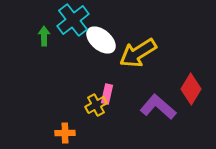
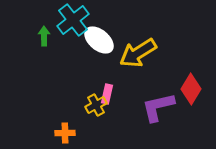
white ellipse: moved 2 px left
purple L-shape: rotated 54 degrees counterclockwise
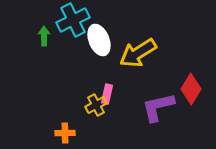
cyan cross: rotated 12 degrees clockwise
white ellipse: rotated 28 degrees clockwise
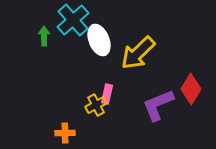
cyan cross: rotated 16 degrees counterclockwise
yellow arrow: rotated 12 degrees counterclockwise
purple L-shape: moved 2 px up; rotated 9 degrees counterclockwise
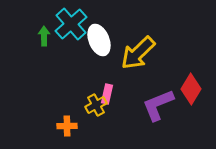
cyan cross: moved 2 px left, 4 px down
orange cross: moved 2 px right, 7 px up
